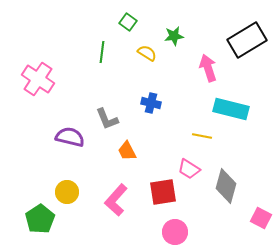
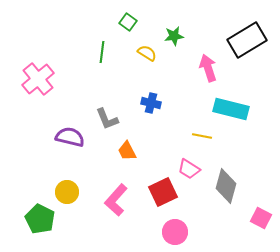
pink cross: rotated 16 degrees clockwise
red square: rotated 16 degrees counterclockwise
green pentagon: rotated 12 degrees counterclockwise
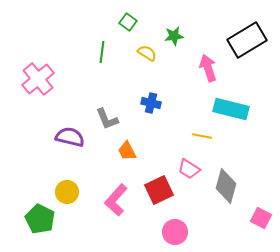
red square: moved 4 px left, 2 px up
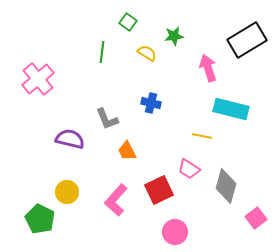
purple semicircle: moved 2 px down
pink square: moved 5 px left; rotated 25 degrees clockwise
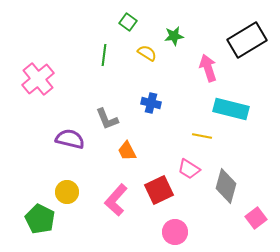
green line: moved 2 px right, 3 px down
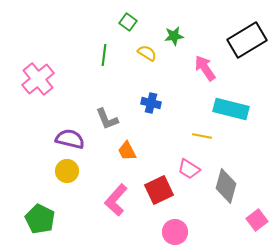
pink arrow: moved 3 px left; rotated 16 degrees counterclockwise
yellow circle: moved 21 px up
pink square: moved 1 px right, 2 px down
